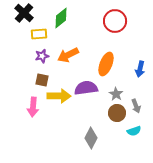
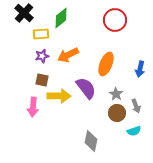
red circle: moved 1 px up
yellow rectangle: moved 2 px right
purple semicircle: rotated 60 degrees clockwise
gray diamond: moved 3 px down; rotated 15 degrees counterclockwise
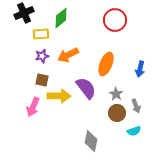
black cross: rotated 24 degrees clockwise
pink arrow: rotated 18 degrees clockwise
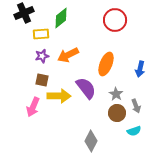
gray diamond: rotated 15 degrees clockwise
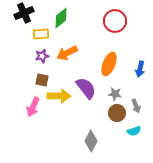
red circle: moved 1 px down
orange arrow: moved 1 px left, 2 px up
orange ellipse: moved 3 px right
gray star: moved 1 px left; rotated 24 degrees counterclockwise
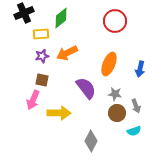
yellow arrow: moved 17 px down
pink arrow: moved 7 px up
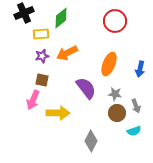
yellow arrow: moved 1 px left
